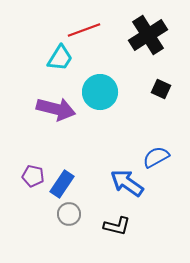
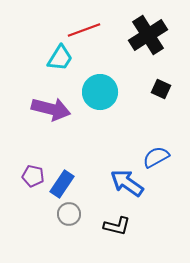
purple arrow: moved 5 px left
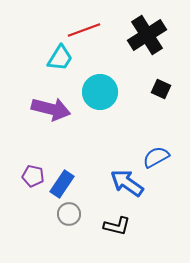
black cross: moved 1 px left
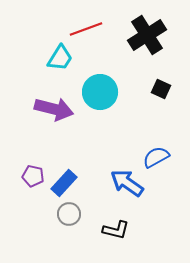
red line: moved 2 px right, 1 px up
purple arrow: moved 3 px right
blue rectangle: moved 2 px right, 1 px up; rotated 8 degrees clockwise
black L-shape: moved 1 px left, 4 px down
